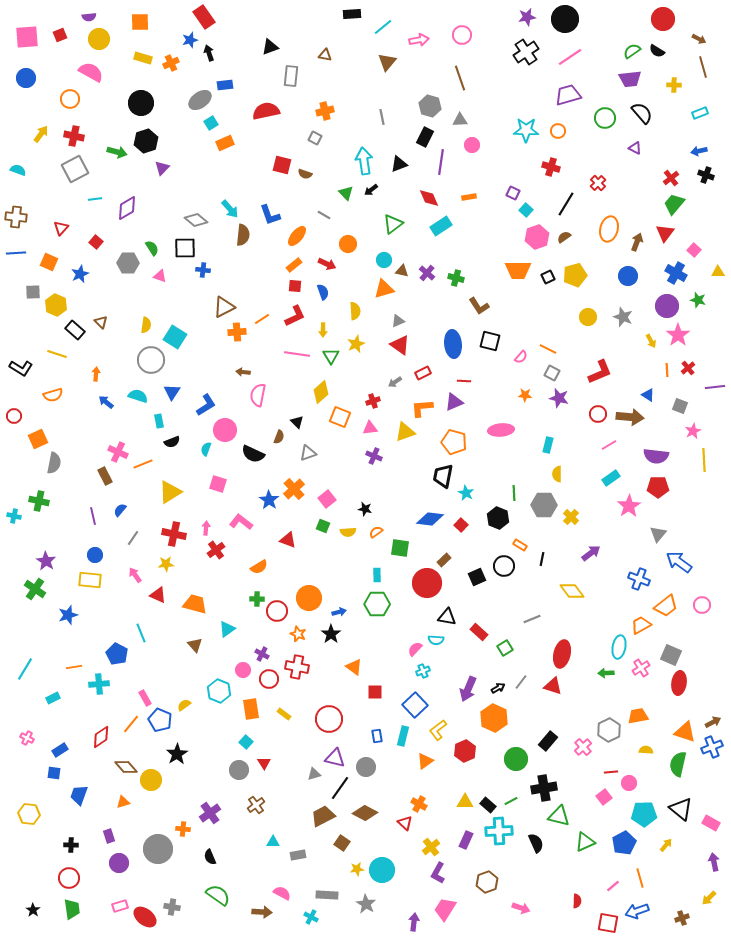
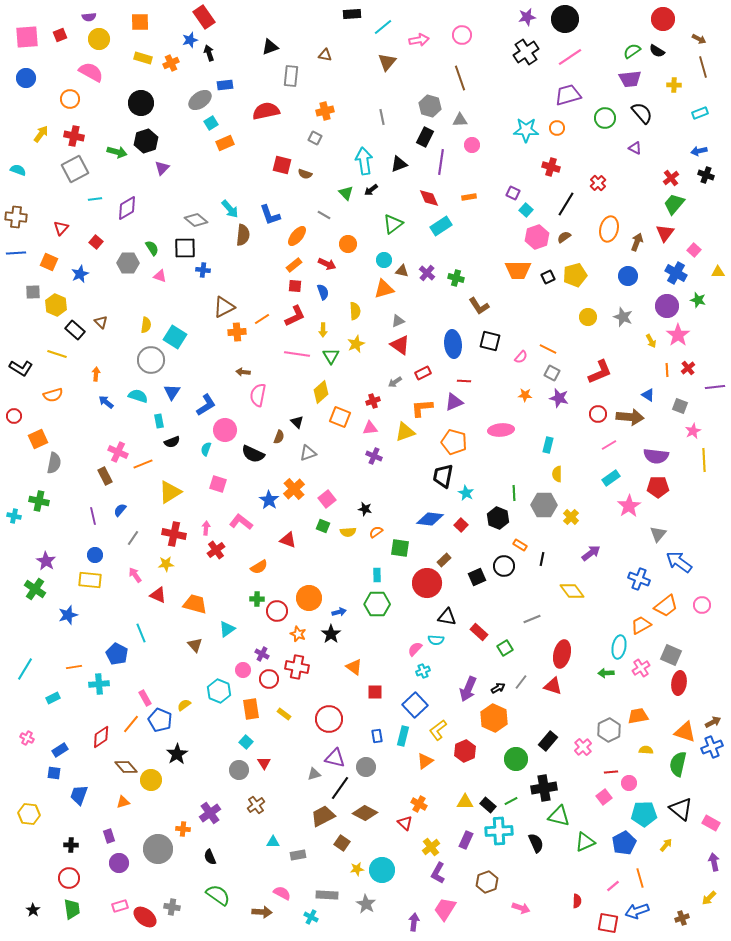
orange circle at (558, 131): moved 1 px left, 3 px up
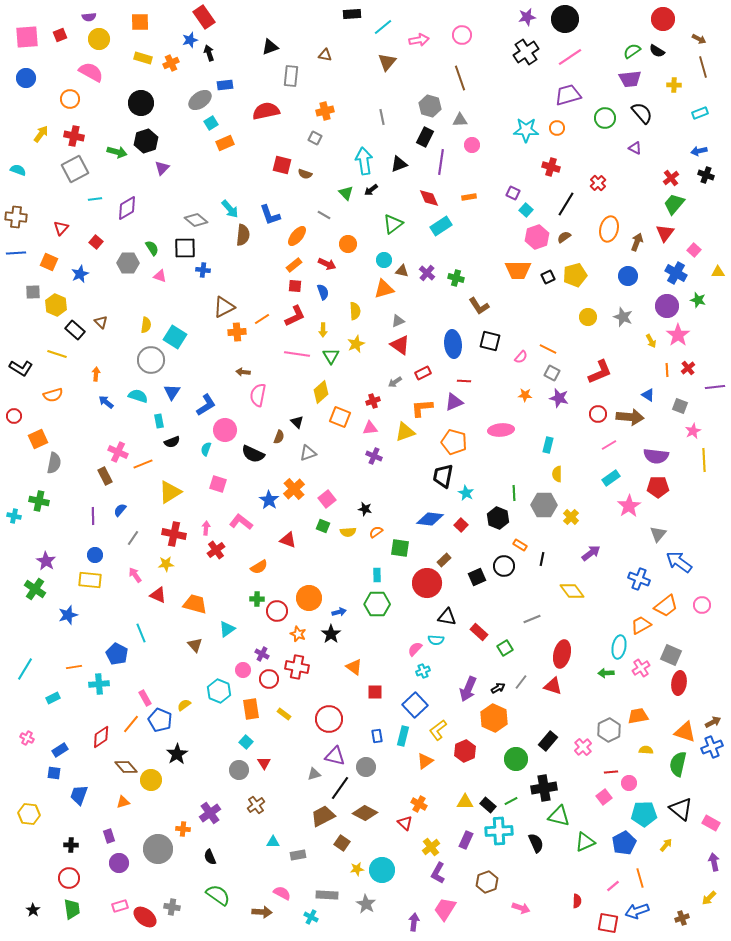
purple line at (93, 516): rotated 12 degrees clockwise
purple triangle at (335, 758): moved 2 px up
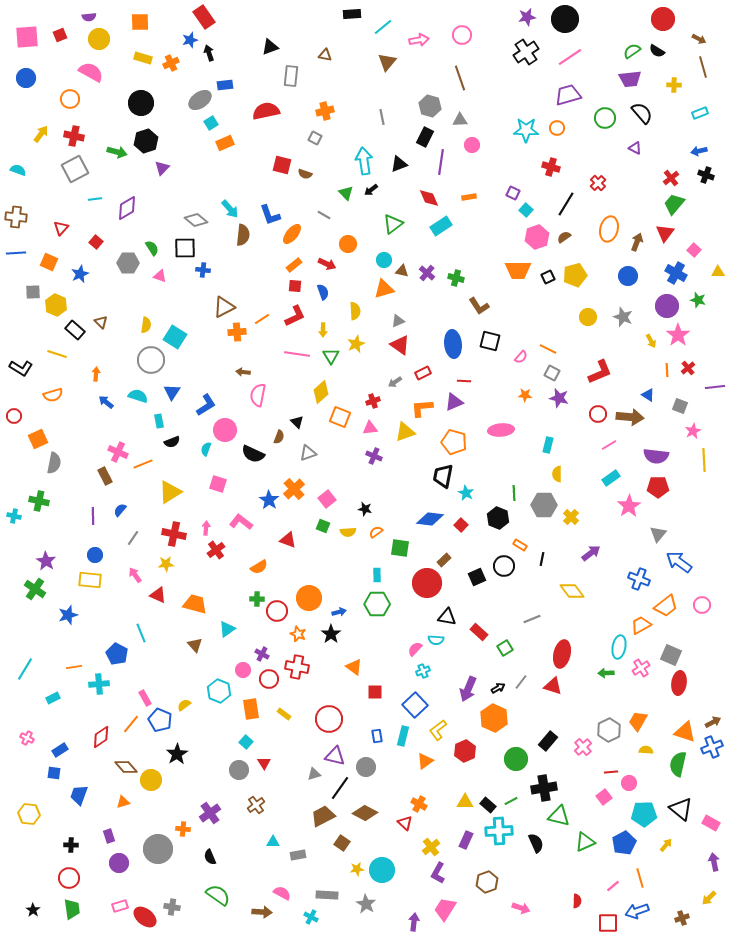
orange ellipse at (297, 236): moved 5 px left, 2 px up
orange trapezoid at (638, 716): moved 5 px down; rotated 50 degrees counterclockwise
red square at (608, 923): rotated 10 degrees counterclockwise
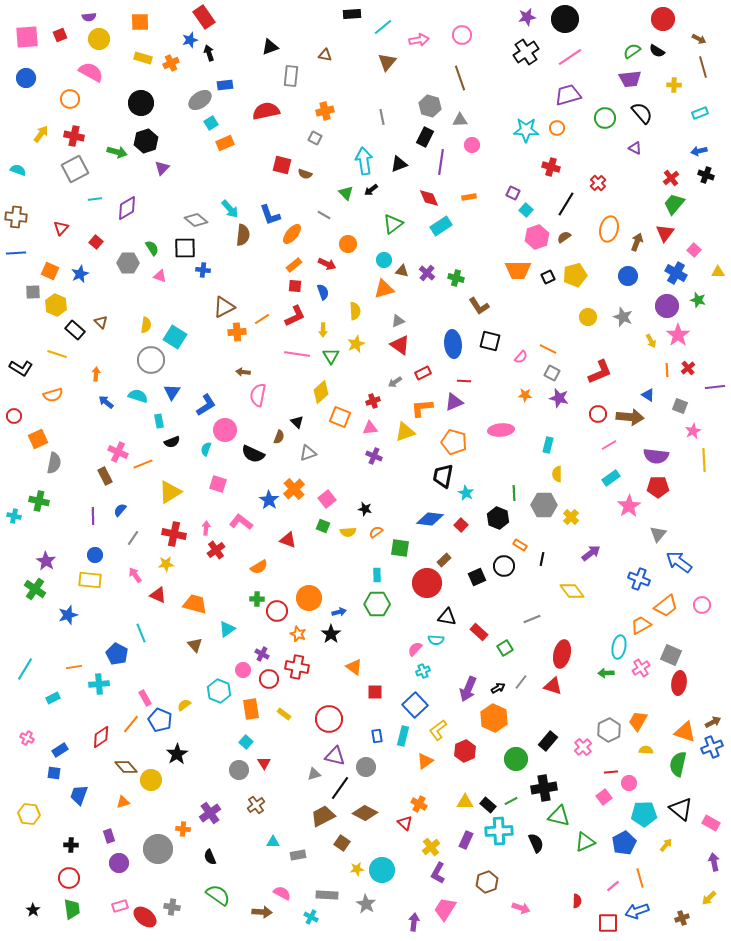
orange square at (49, 262): moved 1 px right, 9 px down
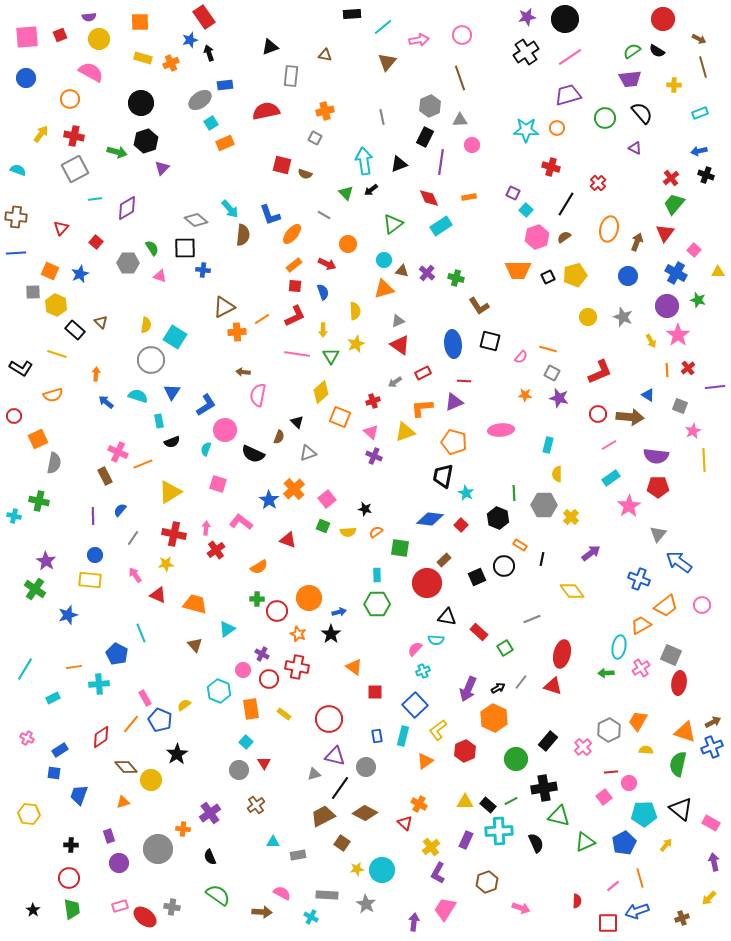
gray hexagon at (430, 106): rotated 20 degrees clockwise
orange line at (548, 349): rotated 12 degrees counterclockwise
pink triangle at (370, 428): moved 1 px right, 4 px down; rotated 49 degrees clockwise
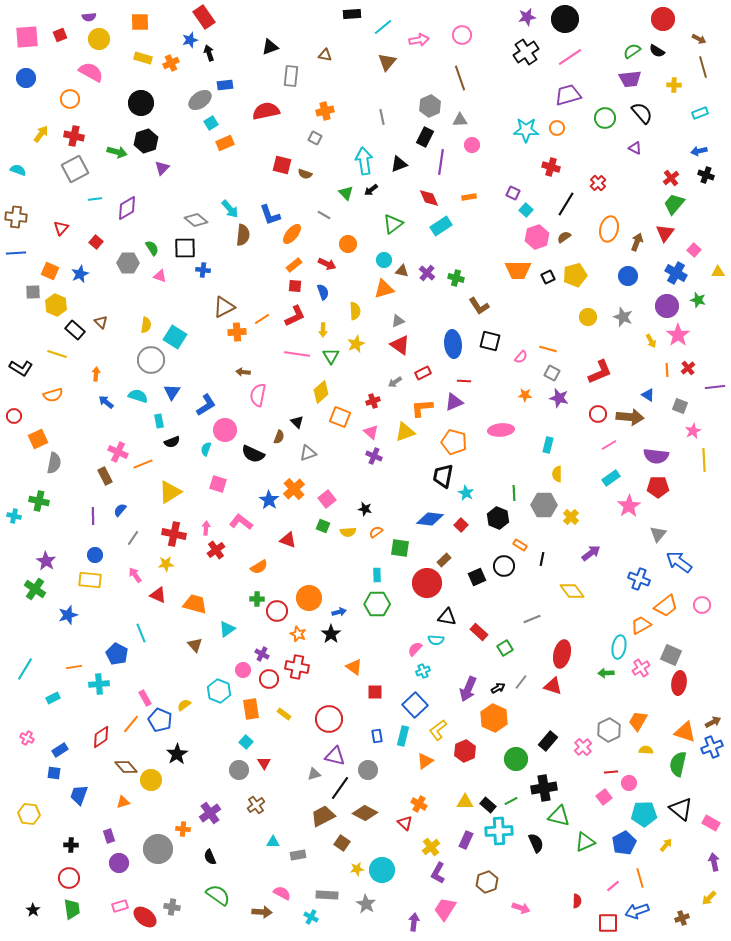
gray circle at (366, 767): moved 2 px right, 3 px down
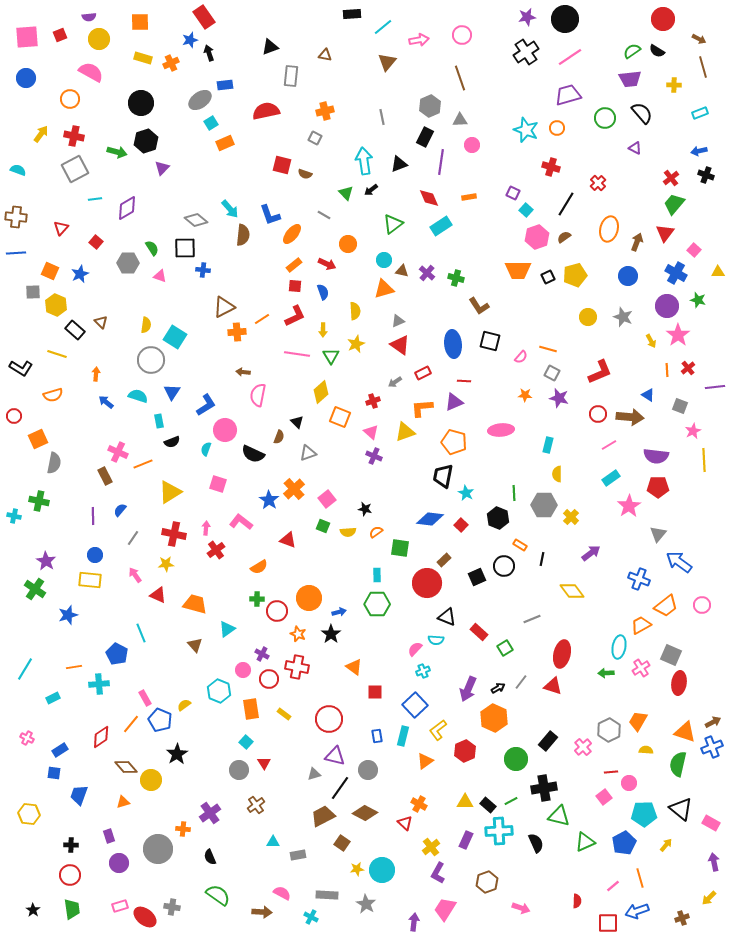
cyan star at (526, 130): rotated 20 degrees clockwise
black triangle at (447, 617): rotated 12 degrees clockwise
red circle at (69, 878): moved 1 px right, 3 px up
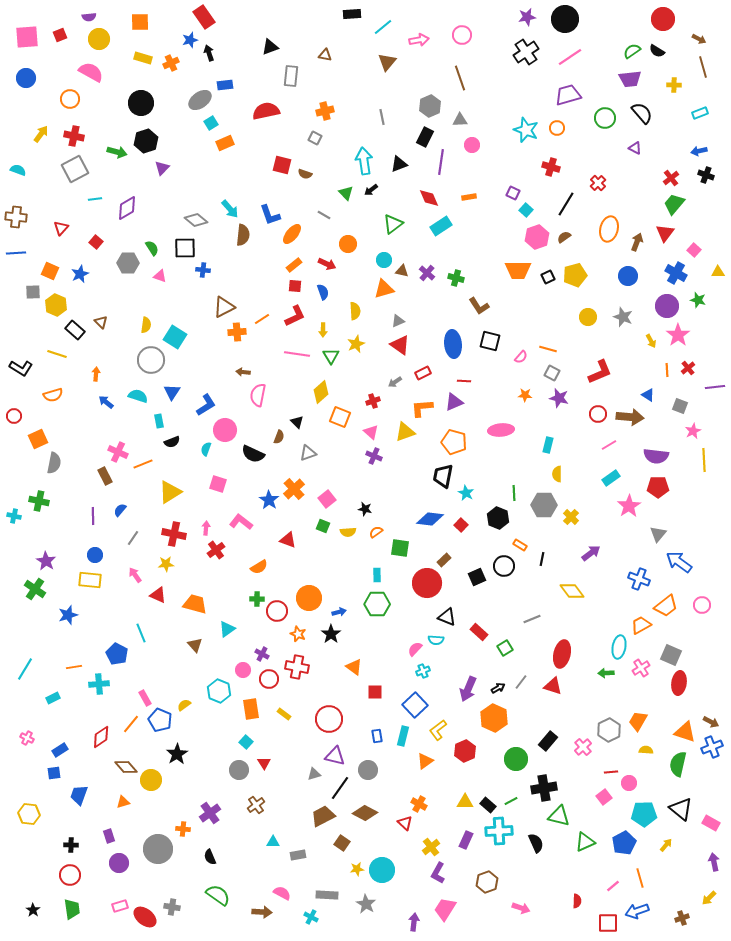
brown arrow at (713, 722): moved 2 px left; rotated 56 degrees clockwise
blue square at (54, 773): rotated 16 degrees counterclockwise
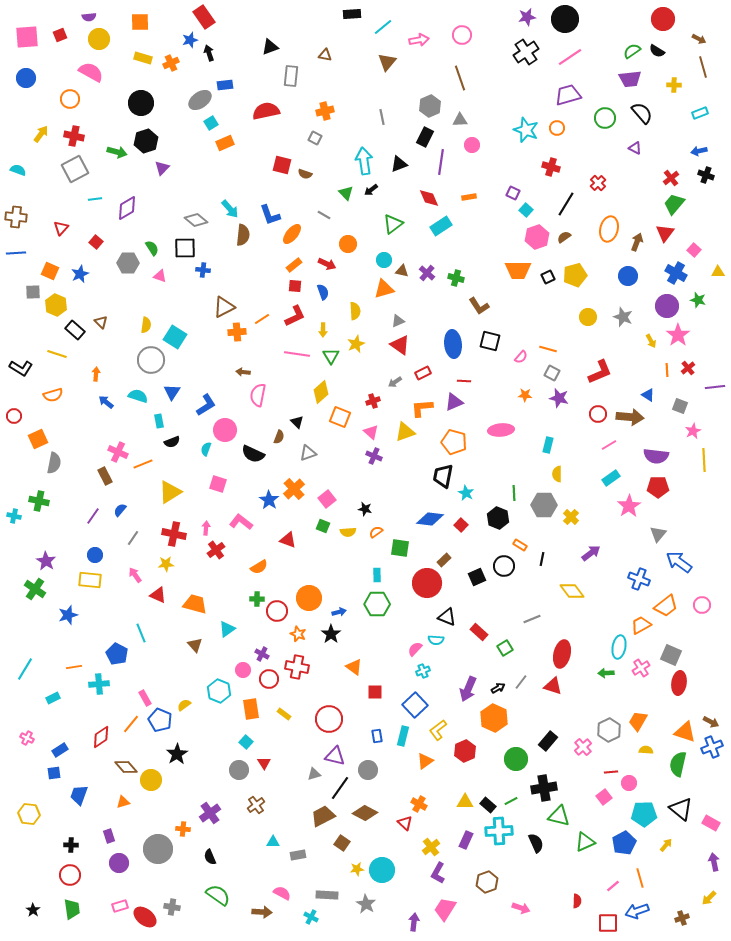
purple line at (93, 516): rotated 36 degrees clockwise
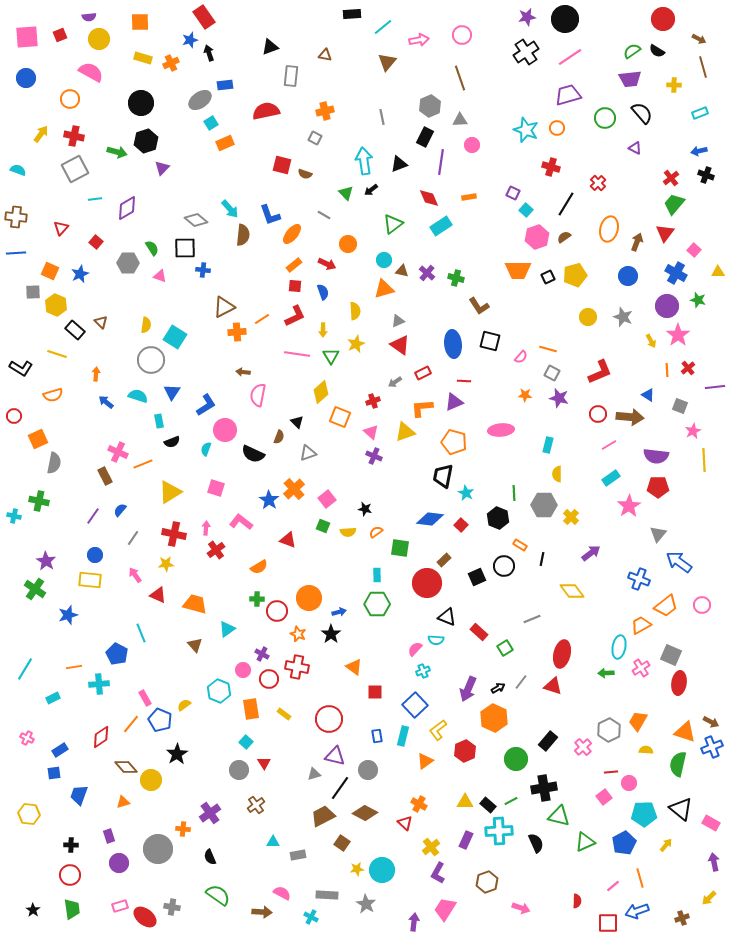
pink square at (218, 484): moved 2 px left, 4 px down
